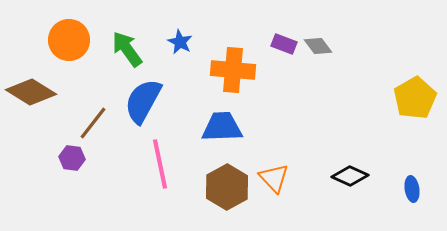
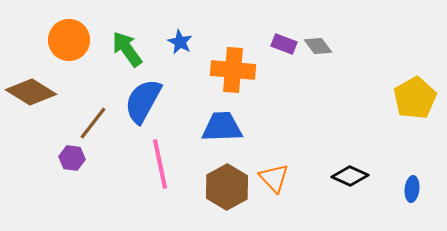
blue ellipse: rotated 15 degrees clockwise
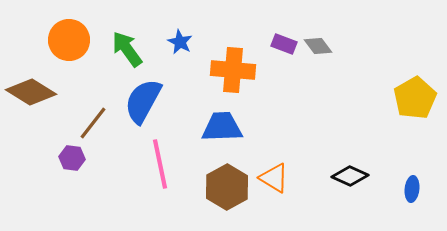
orange triangle: rotated 16 degrees counterclockwise
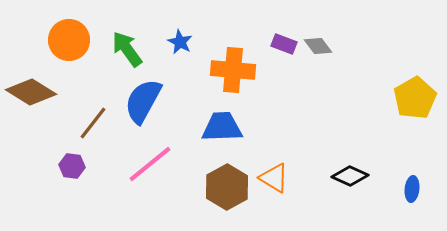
purple hexagon: moved 8 px down
pink line: moved 10 px left; rotated 63 degrees clockwise
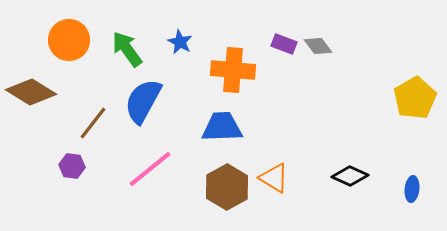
pink line: moved 5 px down
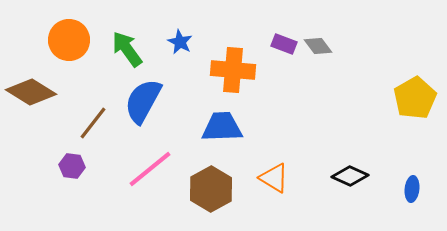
brown hexagon: moved 16 px left, 2 px down
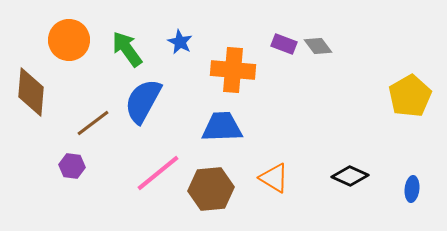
brown diamond: rotated 63 degrees clockwise
yellow pentagon: moved 5 px left, 2 px up
brown line: rotated 15 degrees clockwise
pink line: moved 8 px right, 4 px down
brown hexagon: rotated 24 degrees clockwise
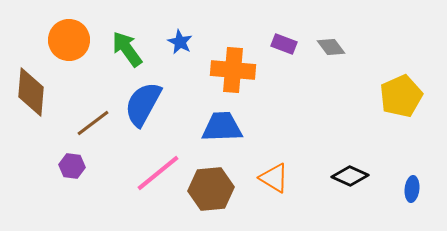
gray diamond: moved 13 px right, 1 px down
yellow pentagon: moved 9 px left; rotated 6 degrees clockwise
blue semicircle: moved 3 px down
